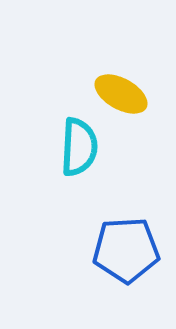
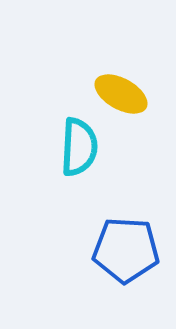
blue pentagon: rotated 6 degrees clockwise
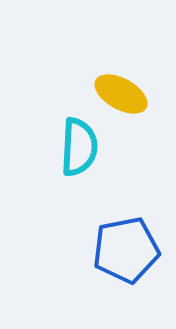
blue pentagon: rotated 14 degrees counterclockwise
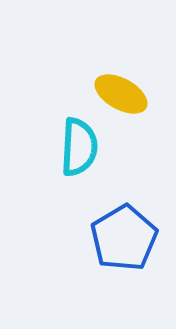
blue pentagon: moved 2 px left, 12 px up; rotated 20 degrees counterclockwise
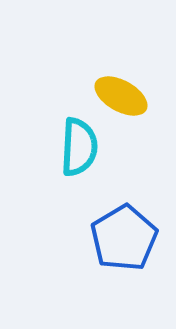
yellow ellipse: moved 2 px down
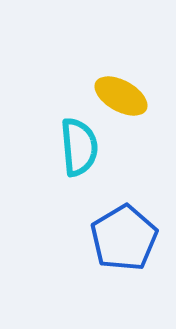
cyan semicircle: rotated 8 degrees counterclockwise
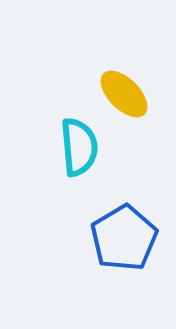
yellow ellipse: moved 3 px right, 2 px up; rotated 16 degrees clockwise
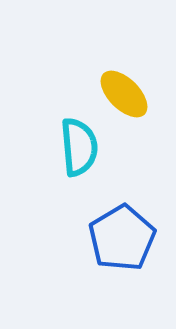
blue pentagon: moved 2 px left
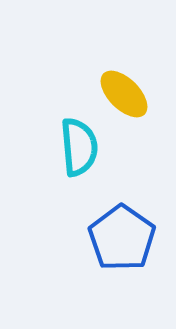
blue pentagon: rotated 6 degrees counterclockwise
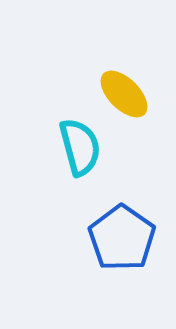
cyan semicircle: moved 1 px right; rotated 10 degrees counterclockwise
